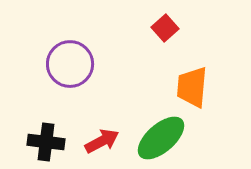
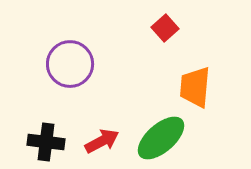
orange trapezoid: moved 3 px right
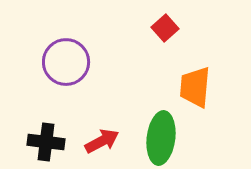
purple circle: moved 4 px left, 2 px up
green ellipse: rotated 42 degrees counterclockwise
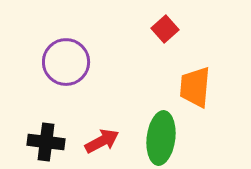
red square: moved 1 px down
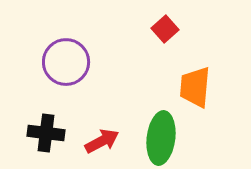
black cross: moved 9 px up
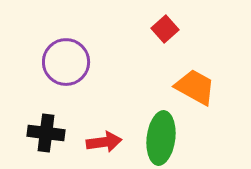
orange trapezoid: rotated 114 degrees clockwise
red arrow: moved 2 px right, 1 px down; rotated 20 degrees clockwise
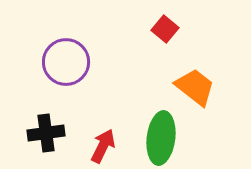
red square: rotated 8 degrees counterclockwise
orange trapezoid: rotated 9 degrees clockwise
black cross: rotated 15 degrees counterclockwise
red arrow: moved 1 px left, 4 px down; rotated 56 degrees counterclockwise
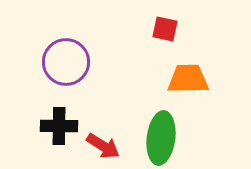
red square: rotated 28 degrees counterclockwise
orange trapezoid: moved 7 px left, 8 px up; rotated 39 degrees counterclockwise
black cross: moved 13 px right, 7 px up; rotated 9 degrees clockwise
red arrow: rotated 96 degrees clockwise
